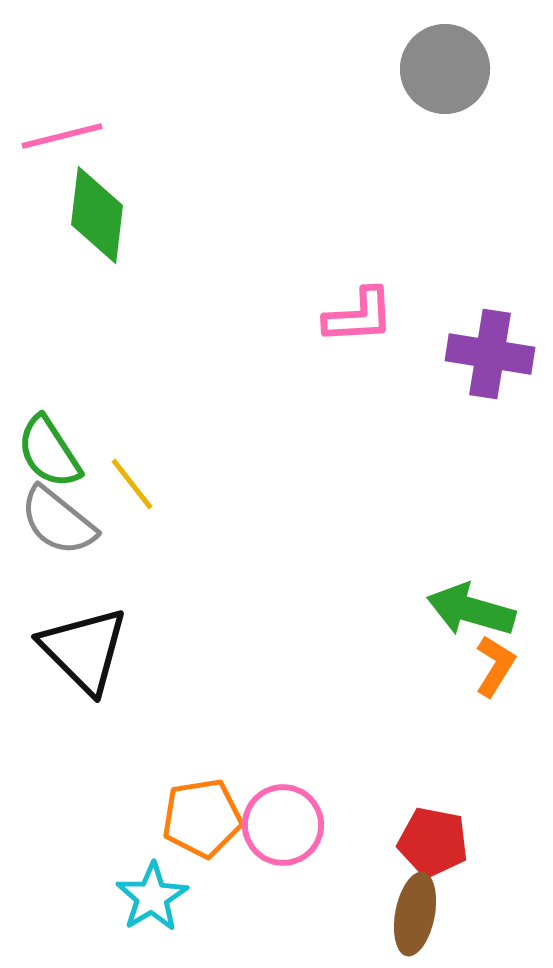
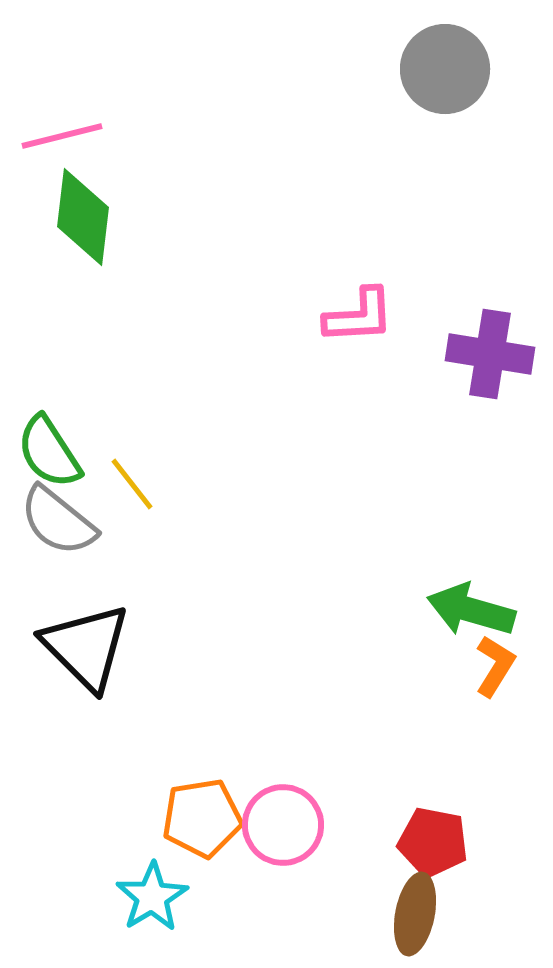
green diamond: moved 14 px left, 2 px down
black triangle: moved 2 px right, 3 px up
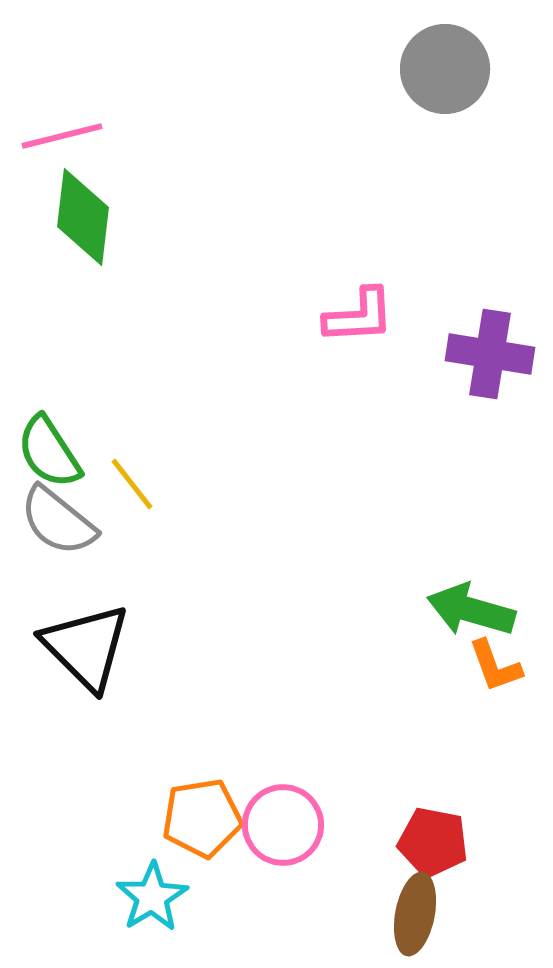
orange L-shape: rotated 128 degrees clockwise
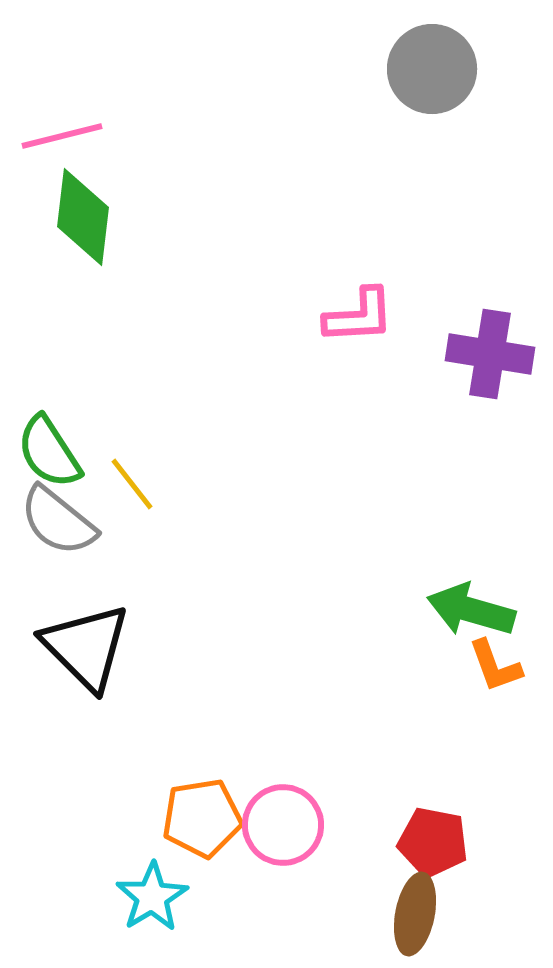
gray circle: moved 13 px left
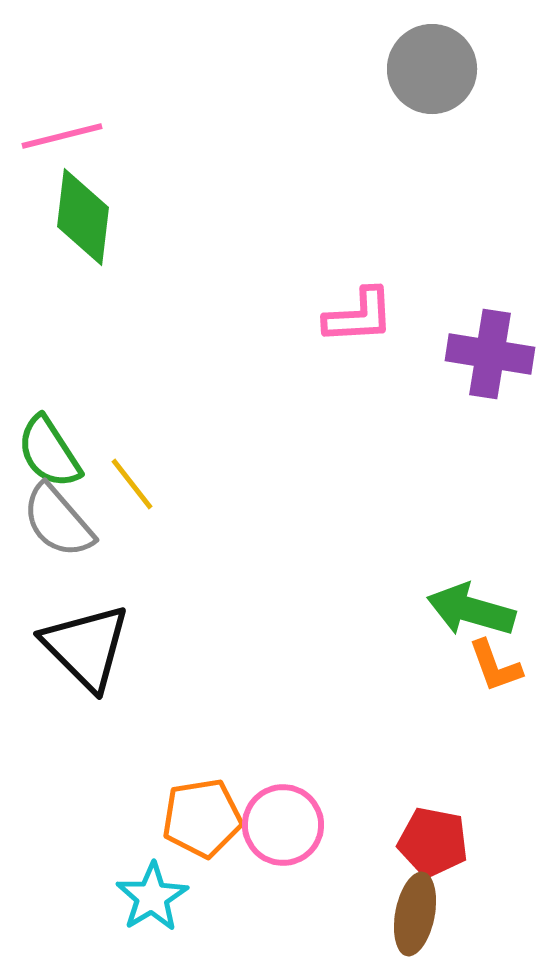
gray semicircle: rotated 10 degrees clockwise
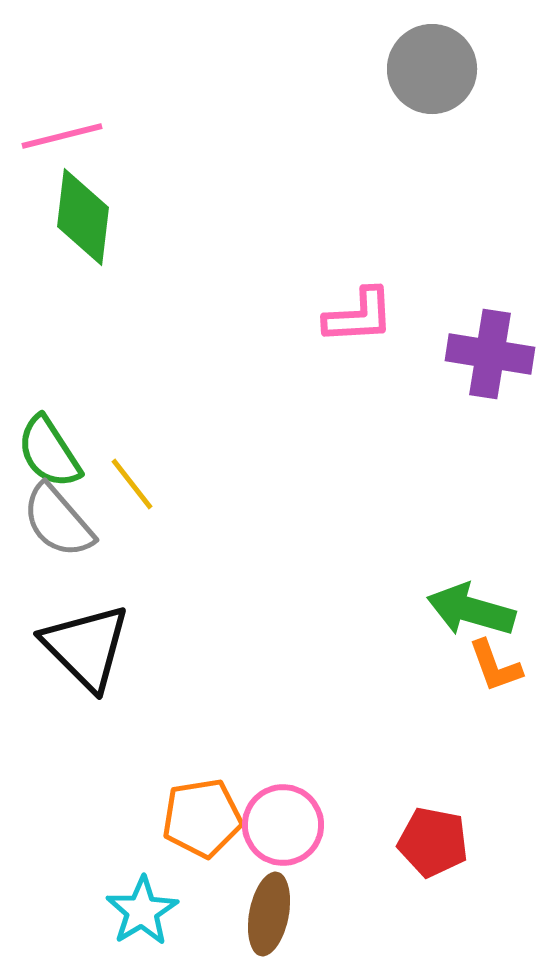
cyan star: moved 10 px left, 14 px down
brown ellipse: moved 146 px left
